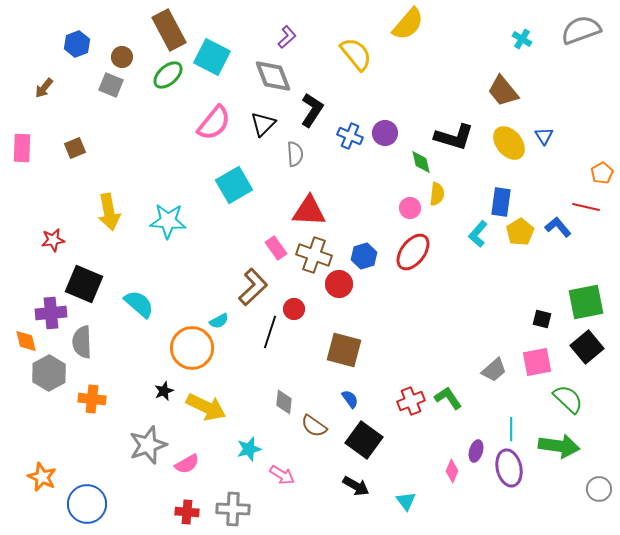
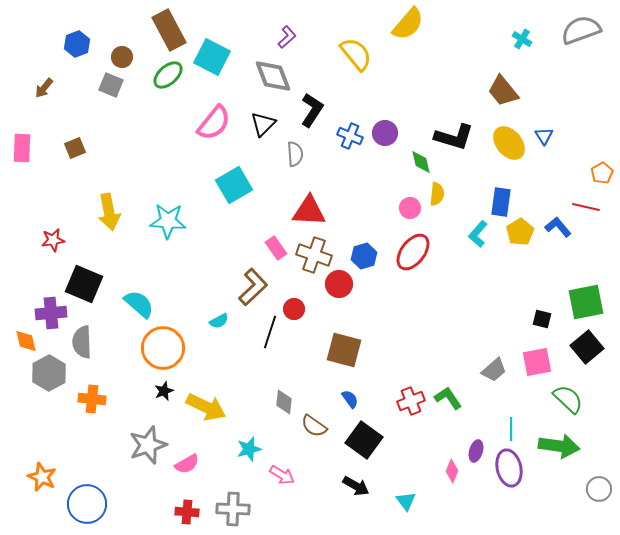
orange circle at (192, 348): moved 29 px left
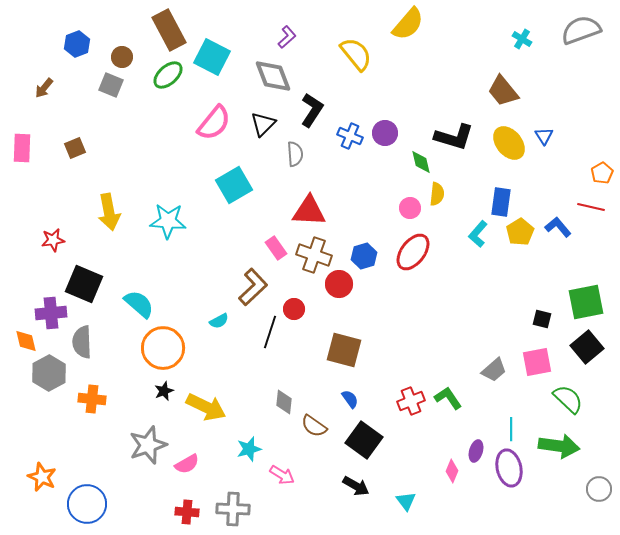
red line at (586, 207): moved 5 px right
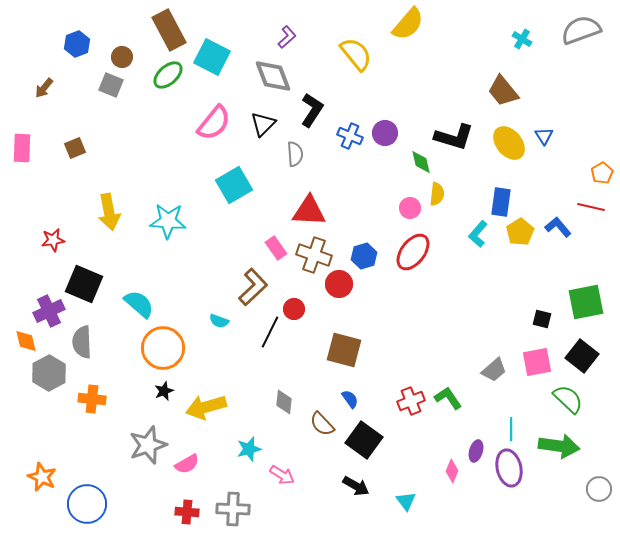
purple cross at (51, 313): moved 2 px left, 2 px up; rotated 20 degrees counterclockwise
cyan semicircle at (219, 321): rotated 48 degrees clockwise
black line at (270, 332): rotated 8 degrees clockwise
black square at (587, 347): moved 5 px left, 9 px down; rotated 12 degrees counterclockwise
yellow arrow at (206, 407): rotated 138 degrees clockwise
brown semicircle at (314, 426): moved 8 px right, 2 px up; rotated 12 degrees clockwise
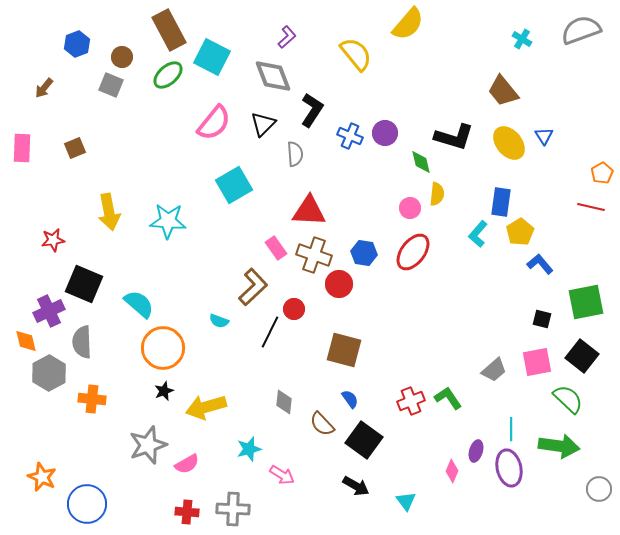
blue L-shape at (558, 227): moved 18 px left, 37 px down
blue hexagon at (364, 256): moved 3 px up; rotated 25 degrees clockwise
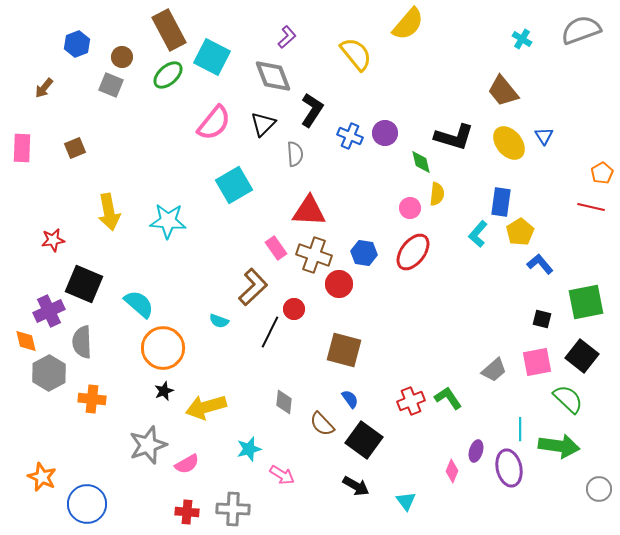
cyan line at (511, 429): moved 9 px right
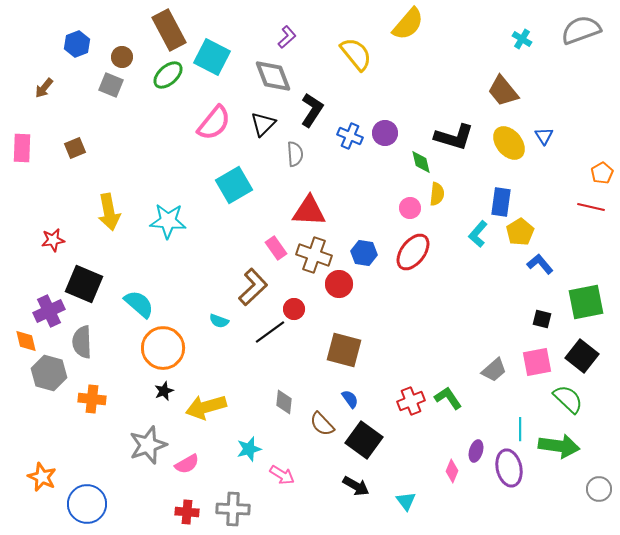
black line at (270, 332): rotated 28 degrees clockwise
gray hexagon at (49, 373): rotated 16 degrees counterclockwise
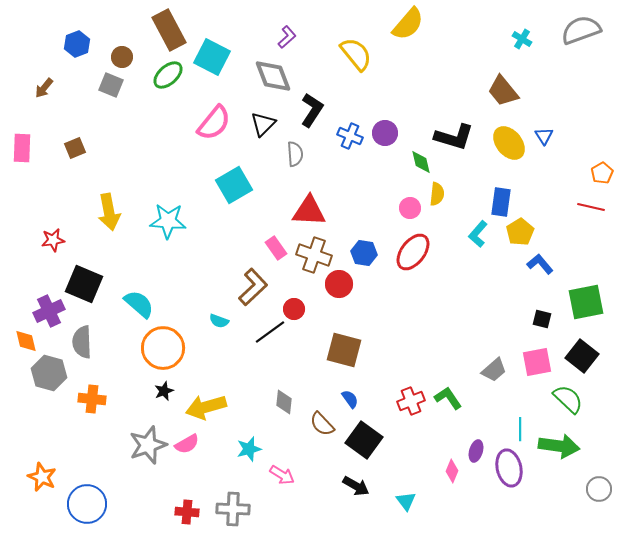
pink semicircle at (187, 464): moved 20 px up
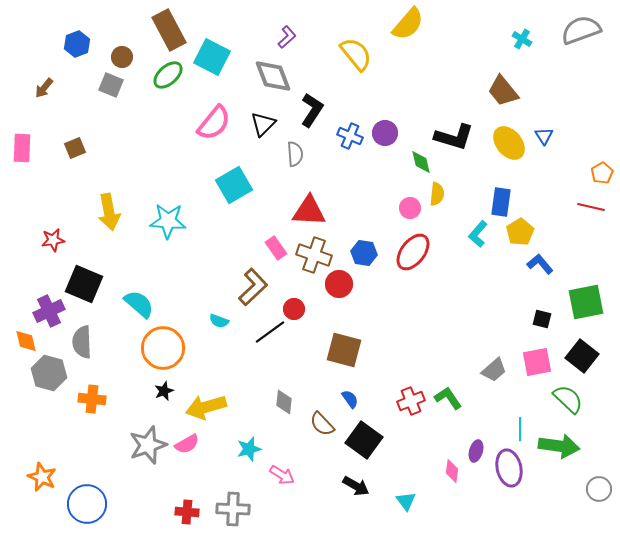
pink diamond at (452, 471): rotated 15 degrees counterclockwise
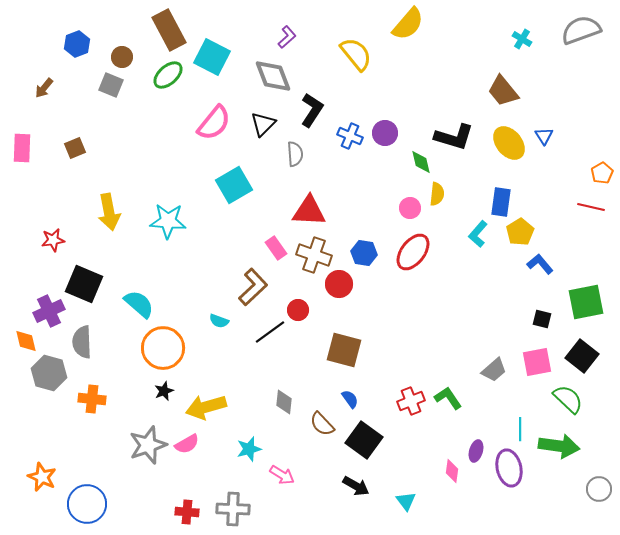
red circle at (294, 309): moved 4 px right, 1 px down
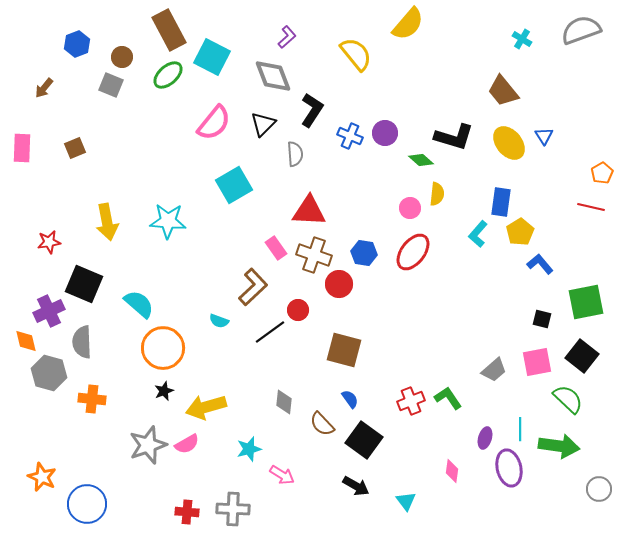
green diamond at (421, 162): moved 2 px up; rotated 35 degrees counterclockwise
yellow arrow at (109, 212): moved 2 px left, 10 px down
red star at (53, 240): moved 4 px left, 2 px down
purple ellipse at (476, 451): moved 9 px right, 13 px up
